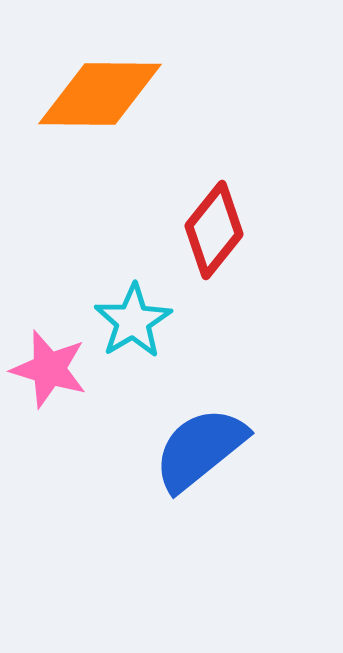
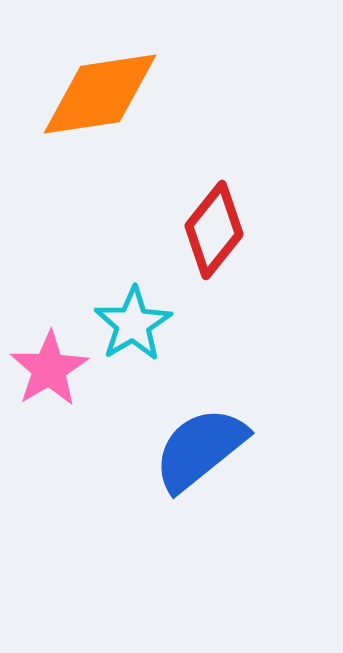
orange diamond: rotated 9 degrees counterclockwise
cyan star: moved 3 px down
pink star: rotated 24 degrees clockwise
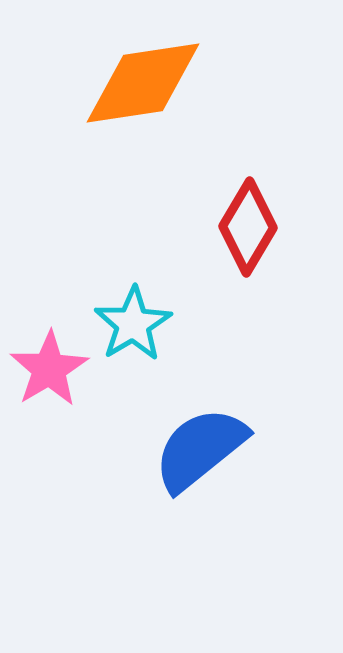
orange diamond: moved 43 px right, 11 px up
red diamond: moved 34 px right, 3 px up; rotated 8 degrees counterclockwise
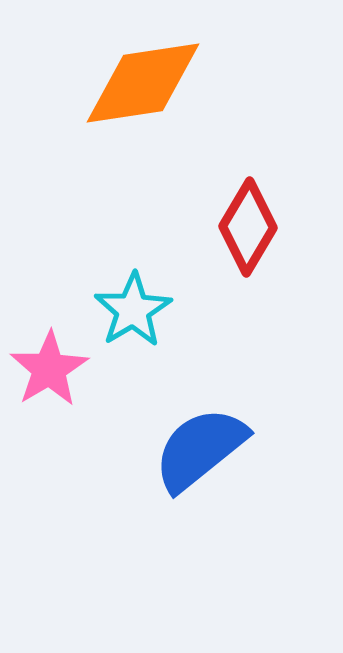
cyan star: moved 14 px up
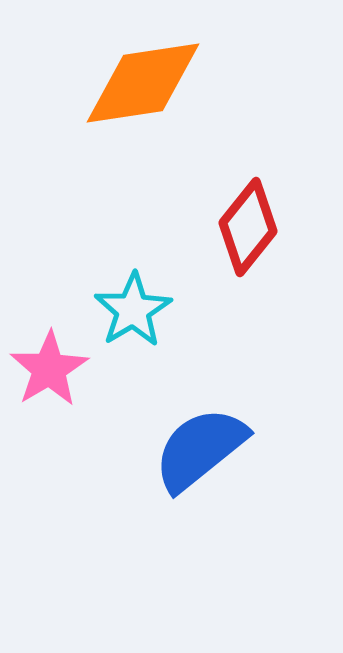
red diamond: rotated 8 degrees clockwise
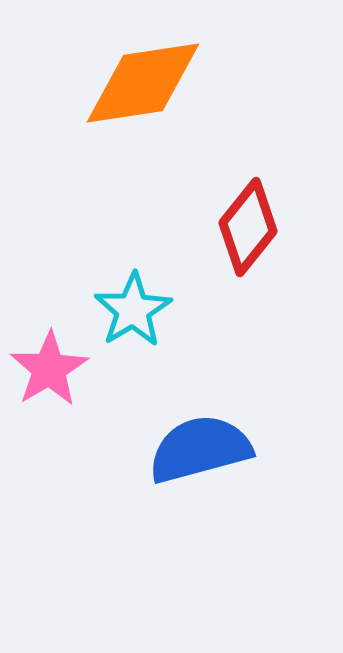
blue semicircle: rotated 24 degrees clockwise
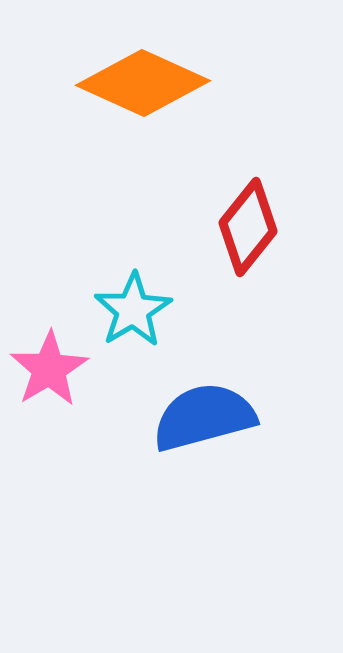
orange diamond: rotated 33 degrees clockwise
blue semicircle: moved 4 px right, 32 px up
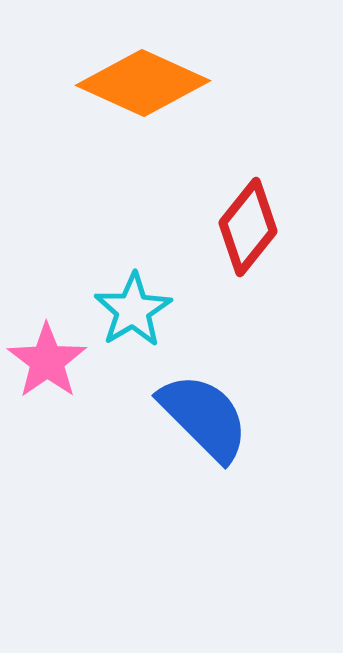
pink star: moved 2 px left, 8 px up; rotated 4 degrees counterclockwise
blue semicircle: rotated 60 degrees clockwise
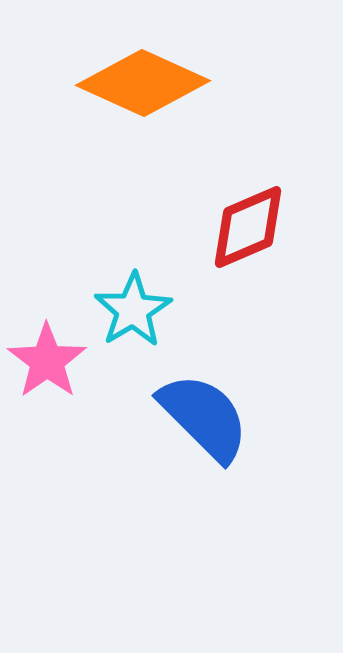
red diamond: rotated 28 degrees clockwise
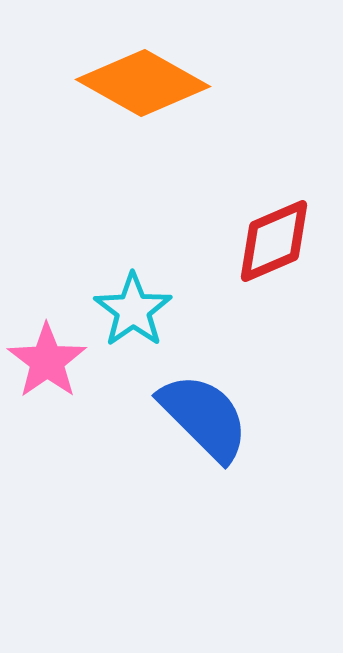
orange diamond: rotated 5 degrees clockwise
red diamond: moved 26 px right, 14 px down
cyan star: rotated 4 degrees counterclockwise
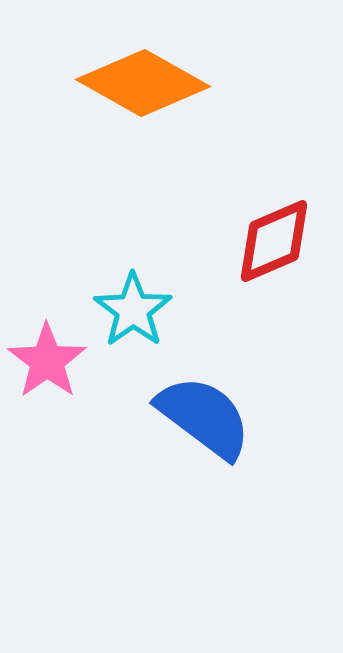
blue semicircle: rotated 8 degrees counterclockwise
